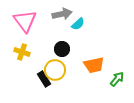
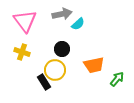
black rectangle: moved 3 px down
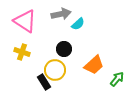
gray arrow: moved 1 px left
pink triangle: rotated 20 degrees counterclockwise
black circle: moved 2 px right
orange trapezoid: rotated 30 degrees counterclockwise
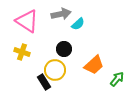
pink triangle: moved 2 px right
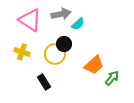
pink triangle: moved 3 px right, 1 px up
black circle: moved 5 px up
yellow circle: moved 16 px up
green arrow: moved 5 px left, 1 px up
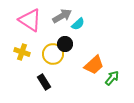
gray arrow: moved 1 px right, 2 px down; rotated 18 degrees counterclockwise
black circle: moved 1 px right
yellow circle: moved 2 px left
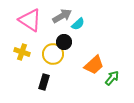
black circle: moved 1 px left, 2 px up
black rectangle: rotated 49 degrees clockwise
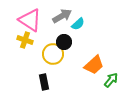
yellow cross: moved 3 px right, 12 px up
green arrow: moved 1 px left, 2 px down
black rectangle: rotated 28 degrees counterclockwise
